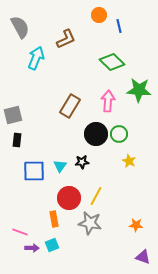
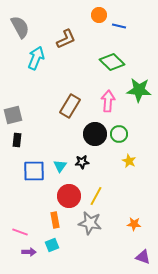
blue line: rotated 64 degrees counterclockwise
black circle: moved 1 px left
red circle: moved 2 px up
orange rectangle: moved 1 px right, 1 px down
orange star: moved 2 px left, 1 px up
purple arrow: moved 3 px left, 4 px down
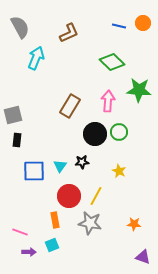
orange circle: moved 44 px right, 8 px down
brown L-shape: moved 3 px right, 6 px up
green circle: moved 2 px up
yellow star: moved 10 px left, 10 px down
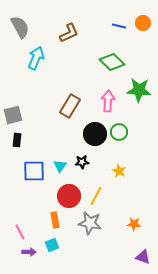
pink line: rotated 42 degrees clockwise
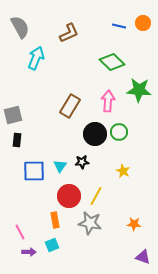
yellow star: moved 4 px right
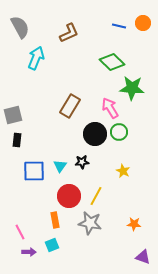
green star: moved 7 px left, 2 px up
pink arrow: moved 2 px right, 7 px down; rotated 35 degrees counterclockwise
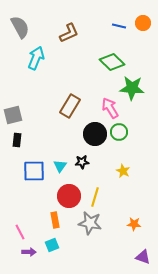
yellow line: moved 1 px left, 1 px down; rotated 12 degrees counterclockwise
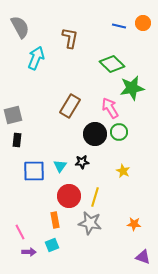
brown L-shape: moved 1 px right, 5 px down; rotated 55 degrees counterclockwise
green diamond: moved 2 px down
green star: rotated 15 degrees counterclockwise
